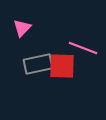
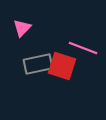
red square: rotated 16 degrees clockwise
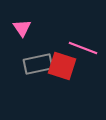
pink triangle: rotated 18 degrees counterclockwise
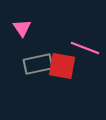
pink line: moved 2 px right
red square: rotated 8 degrees counterclockwise
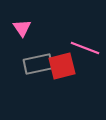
red square: rotated 24 degrees counterclockwise
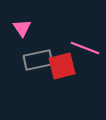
gray rectangle: moved 4 px up
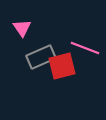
gray rectangle: moved 3 px right, 3 px up; rotated 12 degrees counterclockwise
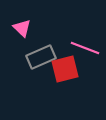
pink triangle: rotated 12 degrees counterclockwise
red square: moved 3 px right, 3 px down
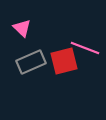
gray rectangle: moved 10 px left, 5 px down
red square: moved 1 px left, 8 px up
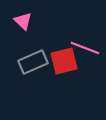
pink triangle: moved 1 px right, 7 px up
gray rectangle: moved 2 px right
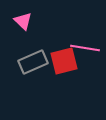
pink line: rotated 12 degrees counterclockwise
